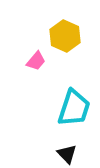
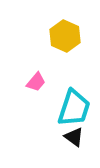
pink trapezoid: moved 21 px down
black triangle: moved 7 px right, 17 px up; rotated 10 degrees counterclockwise
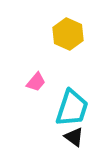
yellow hexagon: moved 3 px right, 2 px up
cyan trapezoid: moved 2 px left
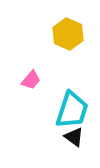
pink trapezoid: moved 5 px left, 2 px up
cyan trapezoid: moved 2 px down
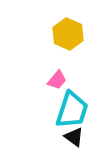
pink trapezoid: moved 26 px right
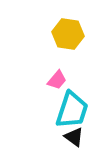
yellow hexagon: rotated 16 degrees counterclockwise
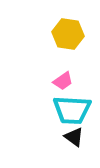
pink trapezoid: moved 6 px right, 1 px down; rotated 15 degrees clockwise
cyan trapezoid: rotated 75 degrees clockwise
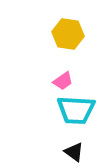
cyan trapezoid: moved 4 px right
black triangle: moved 15 px down
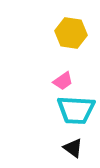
yellow hexagon: moved 3 px right, 1 px up
black triangle: moved 1 px left, 4 px up
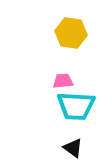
pink trapezoid: rotated 150 degrees counterclockwise
cyan trapezoid: moved 4 px up
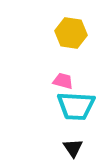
pink trapezoid: rotated 20 degrees clockwise
black triangle: rotated 20 degrees clockwise
